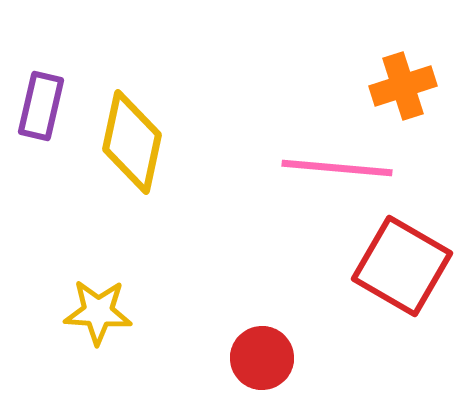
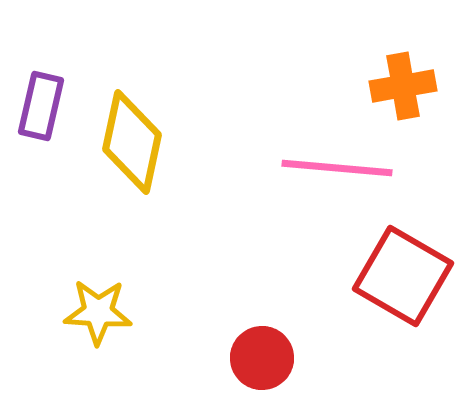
orange cross: rotated 8 degrees clockwise
red square: moved 1 px right, 10 px down
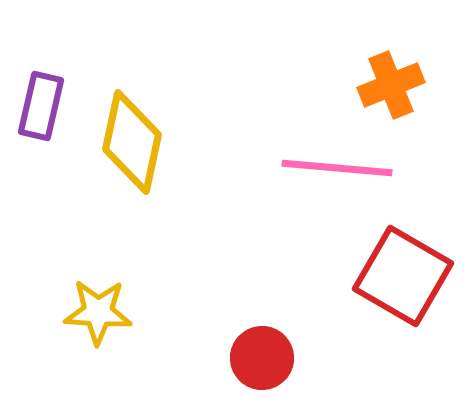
orange cross: moved 12 px left, 1 px up; rotated 12 degrees counterclockwise
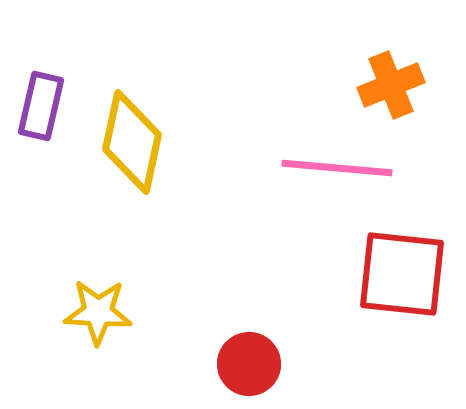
red square: moved 1 px left, 2 px up; rotated 24 degrees counterclockwise
red circle: moved 13 px left, 6 px down
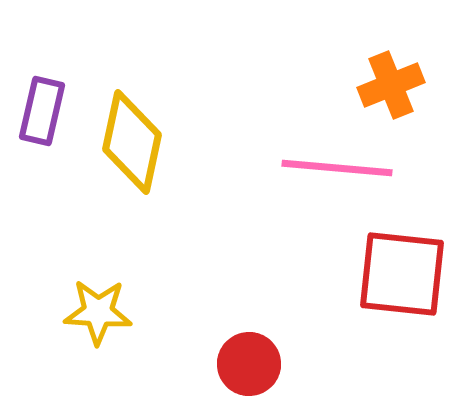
purple rectangle: moved 1 px right, 5 px down
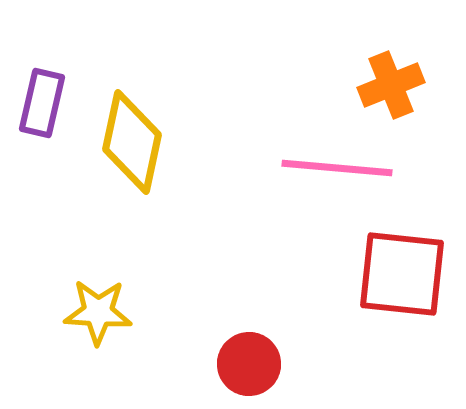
purple rectangle: moved 8 px up
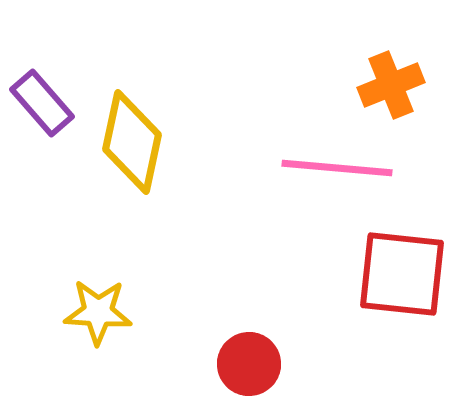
purple rectangle: rotated 54 degrees counterclockwise
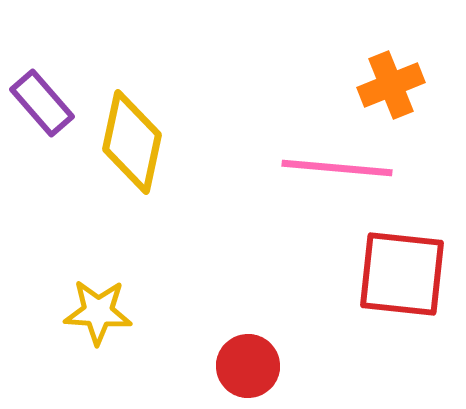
red circle: moved 1 px left, 2 px down
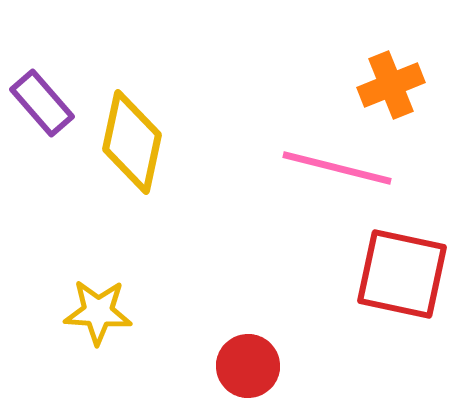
pink line: rotated 9 degrees clockwise
red square: rotated 6 degrees clockwise
